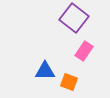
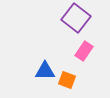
purple square: moved 2 px right
orange square: moved 2 px left, 2 px up
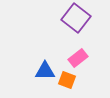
pink rectangle: moved 6 px left, 7 px down; rotated 18 degrees clockwise
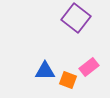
pink rectangle: moved 11 px right, 9 px down
orange square: moved 1 px right
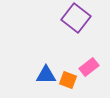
blue triangle: moved 1 px right, 4 px down
